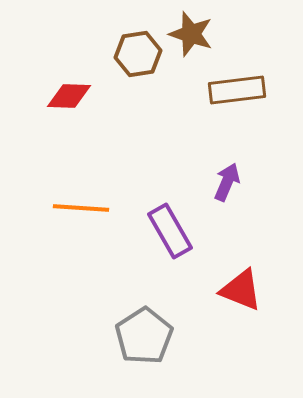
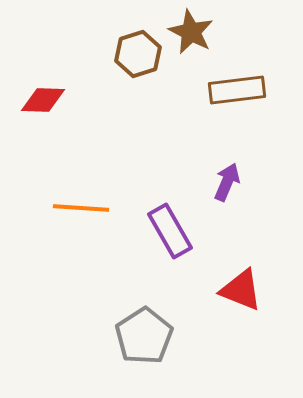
brown star: moved 2 px up; rotated 9 degrees clockwise
brown hexagon: rotated 9 degrees counterclockwise
red diamond: moved 26 px left, 4 px down
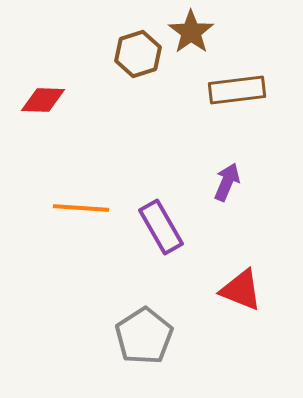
brown star: rotated 9 degrees clockwise
purple rectangle: moved 9 px left, 4 px up
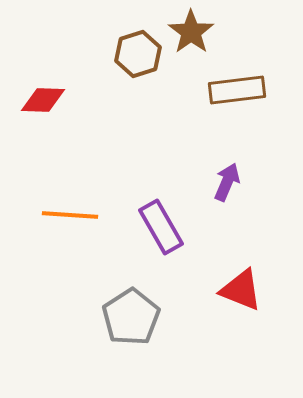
orange line: moved 11 px left, 7 px down
gray pentagon: moved 13 px left, 19 px up
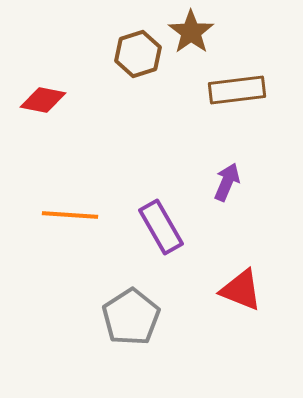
red diamond: rotated 9 degrees clockwise
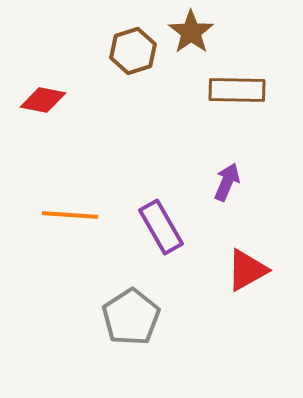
brown hexagon: moved 5 px left, 3 px up
brown rectangle: rotated 8 degrees clockwise
red triangle: moved 6 px right, 20 px up; rotated 51 degrees counterclockwise
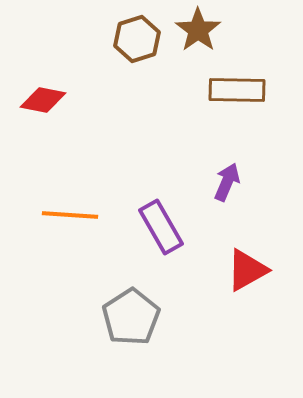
brown star: moved 7 px right, 2 px up
brown hexagon: moved 4 px right, 12 px up
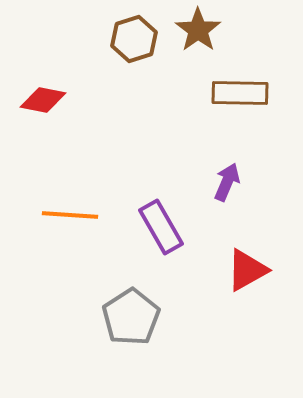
brown hexagon: moved 3 px left
brown rectangle: moved 3 px right, 3 px down
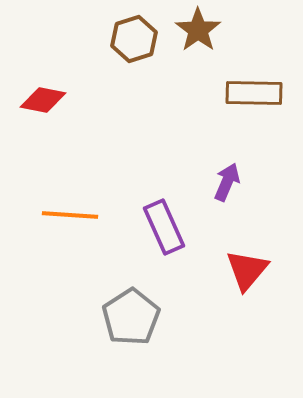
brown rectangle: moved 14 px right
purple rectangle: moved 3 px right; rotated 6 degrees clockwise
red triangle: rotated 21 degrees counterclockwise
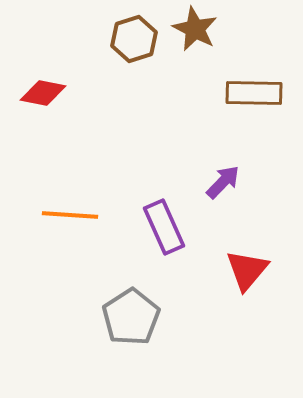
brown star: moved 3 px left, 1 px up; rotated 9 degrees counterclockwise
red diamond: moved 7 px up
purple arrow: moved 4 px left; rotated 21 degrees clockwise
